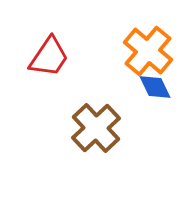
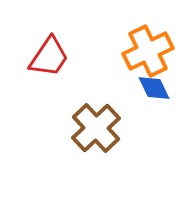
orange cross: rotated 24 degrees clockwise
blue diamond: moved 1 px left, 1 px down
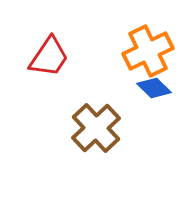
blue diamond: rotated 20 degrees counterclockwise
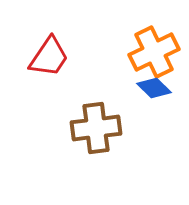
orange cross: moved 6 px right, 1 px down
brown cross: rotated 36 degrees clockwise
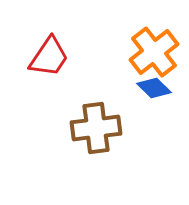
orange cross: rotated 12 degrees counterclockwise
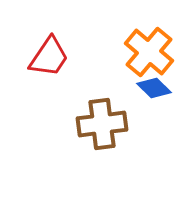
orange cross: moved 5 px left; rotated 12 degrees counterclockwise
brown cross: moved 6 px right, 4 px up
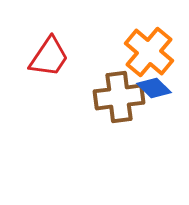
brown cross: moved 17 px right, 27 px up
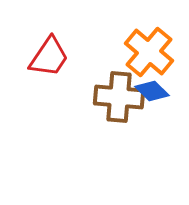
blue diamond: moved 2 px left, 3 px down
brown cross: rotated 12 degrees clockwise
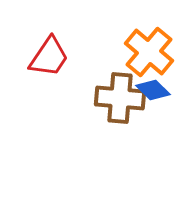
blue diamond: moved 1 px right, 1 px up
brown cross: moved 1 px right, 1 px down
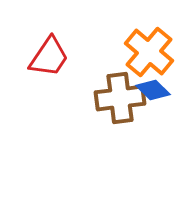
brown cross: rotated 12 degrees counterclockwise
